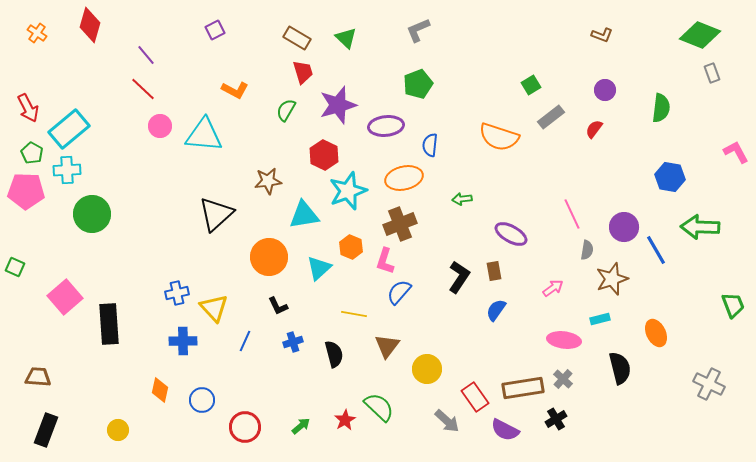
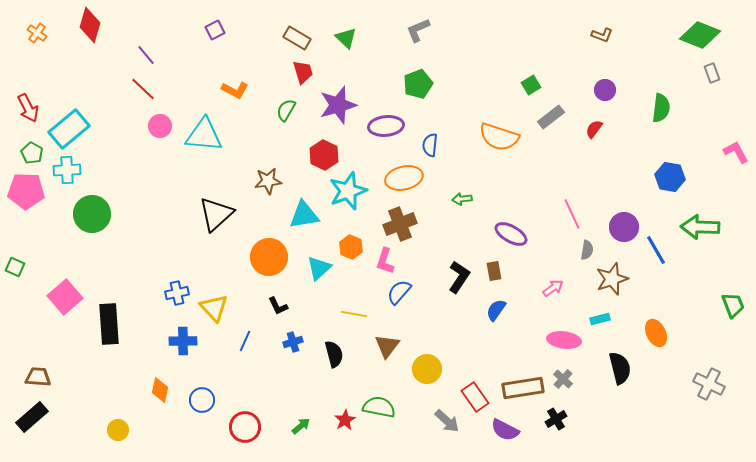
green semicircle at (379, 407): rotated 32 degrees counterclockwise
black rectangle at (46, 430): moved 14 px left, 13 px up; rotated 28 degrees clockwise
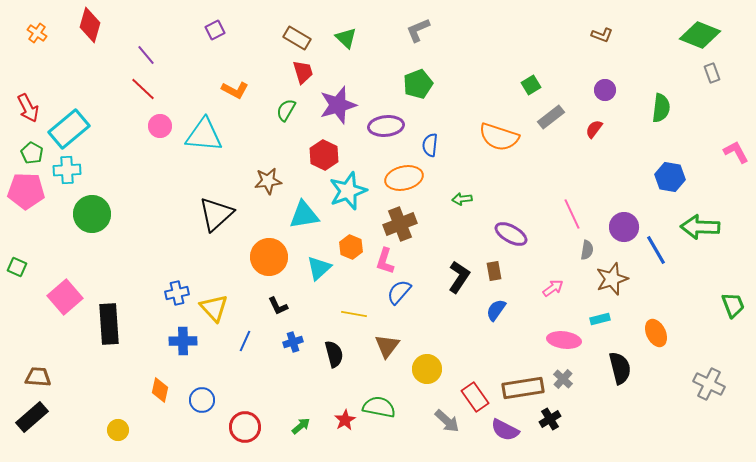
green square at (15, 267): moved 2 px right
black cross at (556, 419): moved 6 px left
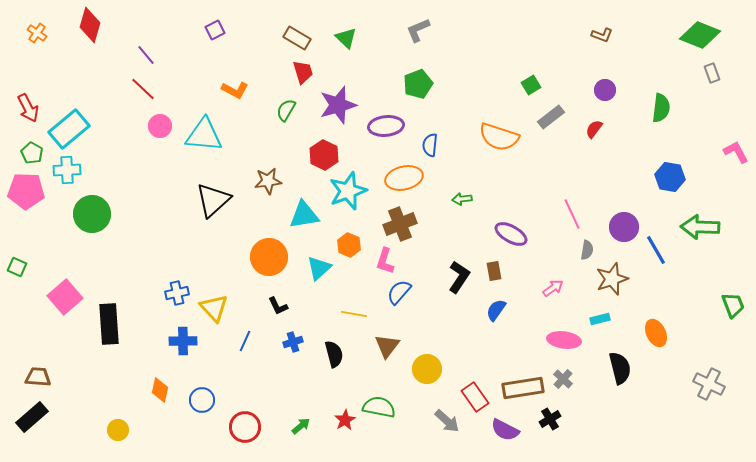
black triangle at (216, 214): moved 3 px left, 14 px up
orange hexagon at (351, 247): moved 2 px left, 2 px up
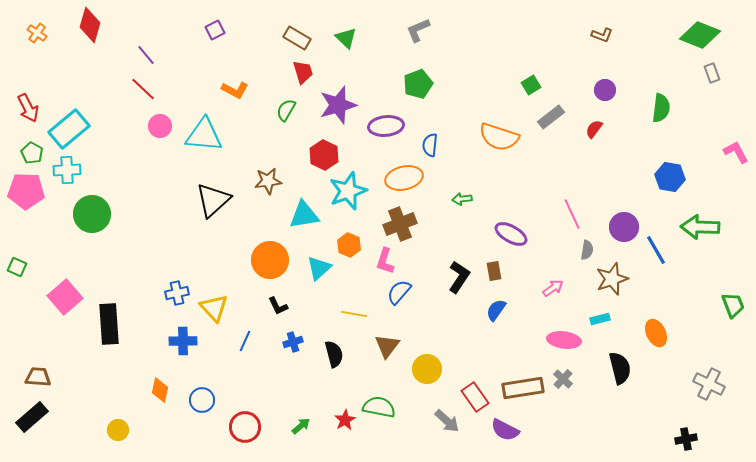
orange circle at (269, 257): moved 1 px right, 3 px down
black cross at (550, 419): moved 136 px right, 20 px down; rotated 20 degrees clockwise
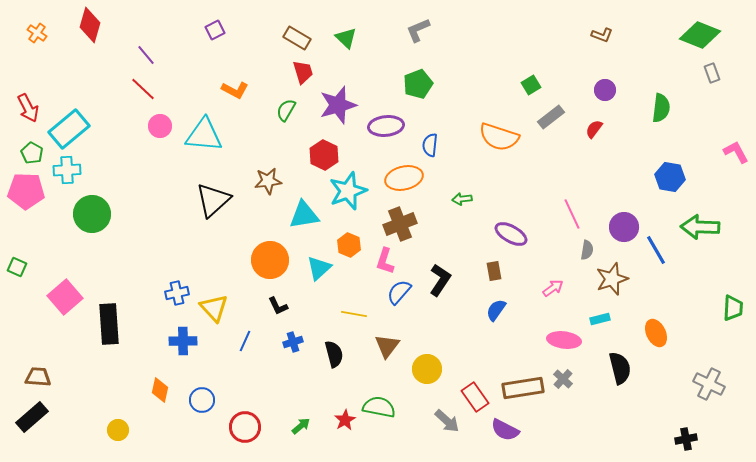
black L-shape at (459, 277): moved 19 px left, 3 px down
green trapezoid at (733, 305): moved 3 px down; rotated 24 degrees clockwise
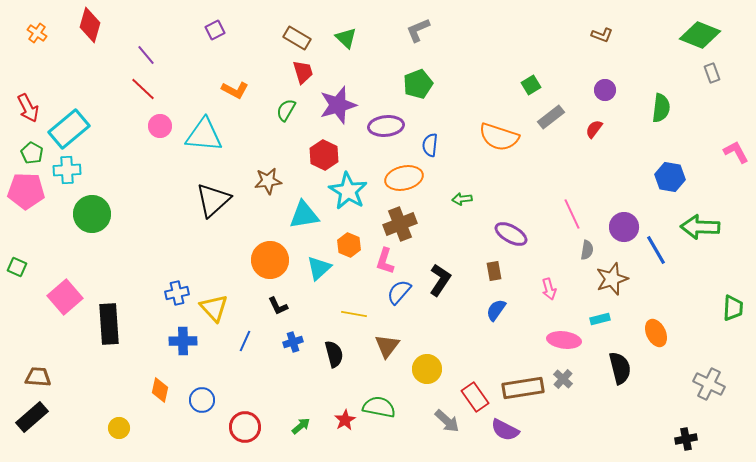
cyan star at (348, 191): rotated 21 degrees counterclockwise
pink arrow at (553, 288): moved 4 px left, 1 px down; rotated 110 degrees clockwise
yellow circle at (118, 430): moved 1 px right, 2 px up
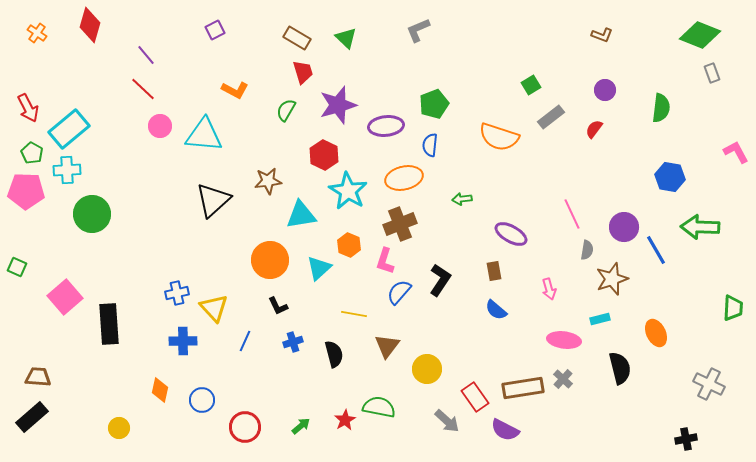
green pentagon at (418, 84): moved 16 px right, 20 px down
cyan triangle at (304, 215): moved 3 px left
blue semicircle at (496, 310): rotated 85 degrees counterclockwise
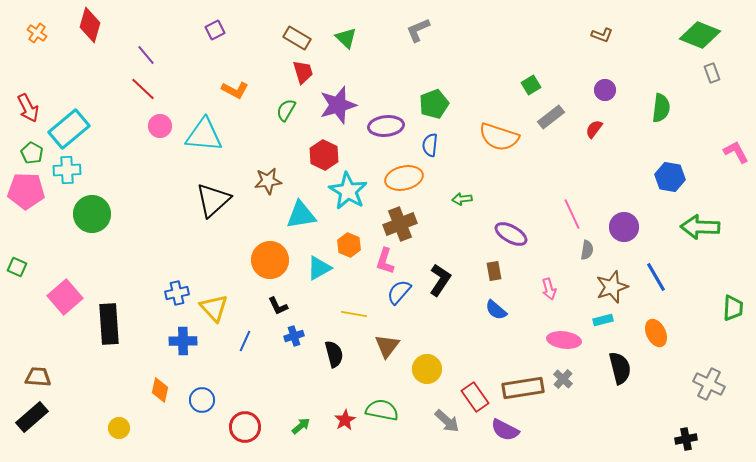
blue line at (656, 250): moved 27 px down
cyan triangle at (319, 268): rotated 12 degrees clockwise
brown star at (612, 279): moved 8 px down
cyan rectangle at (600, 319): moved 3 px right, 1 px down
blue cross at (293, 342): moved 1 px right, 6 px up
green semicircle at (379, 407): moved 3 px right, 3 px down
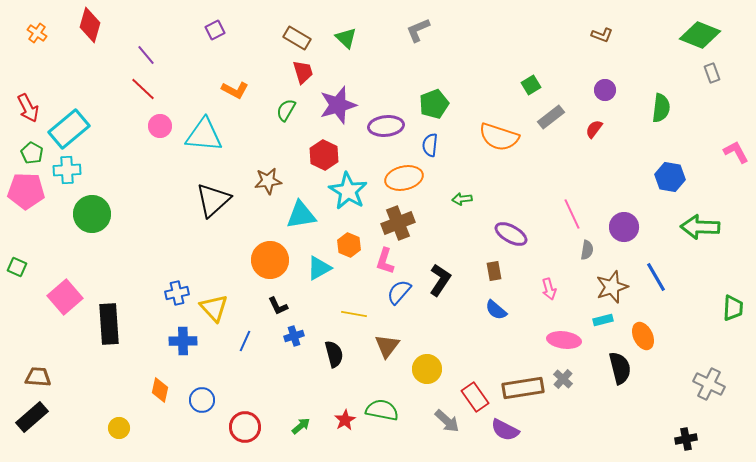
brown cross at (400, 224): moved 2 px left, 1 px up
orange ellipse at (656, 333): moved 13 px left, 3 px down
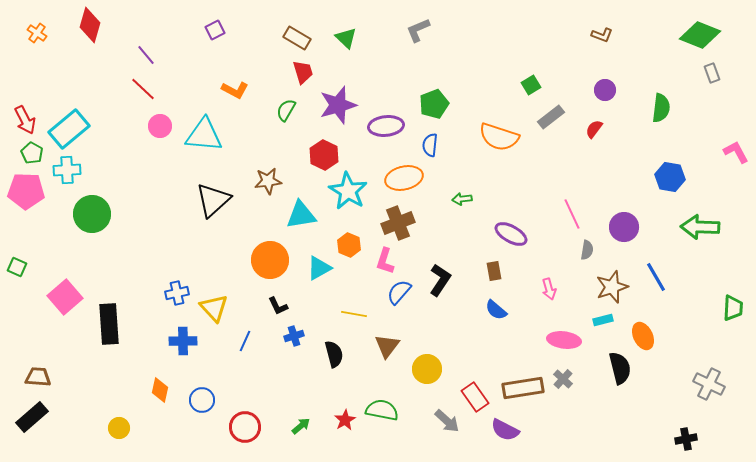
red arrow at (28, 108): moved 3 px left, 12 px down
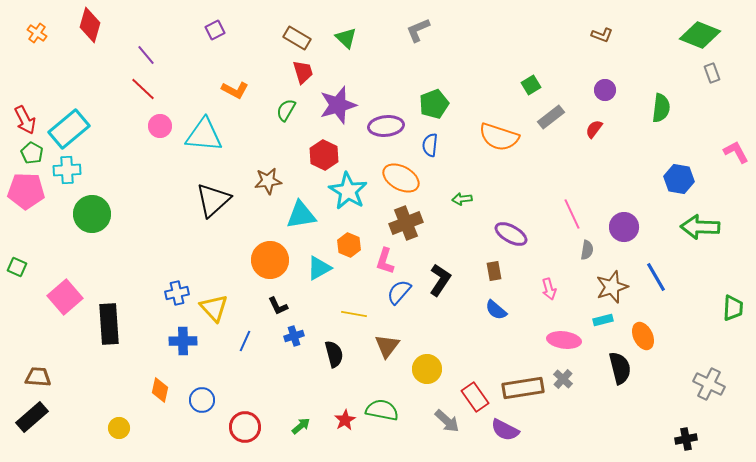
blue hexagon at (670, 177): moved 9 px right, 2 px down
orange ellipse at (404, 178): moved 3 px left; rotated 42 degrees clockwise
brown cross at (398, 223): moved 8 px right
